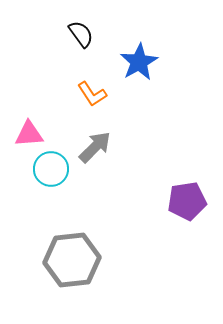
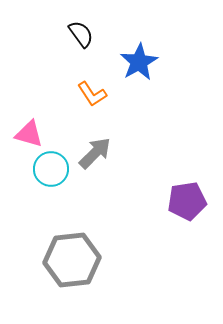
pink triangle: rotated 20 degrees clockwise
gray arrow: moved 6 px down
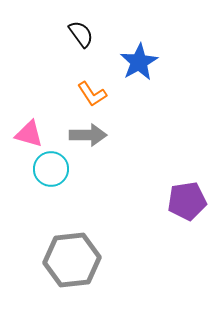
gray arrow: moved 7 px left, 18 px up; rotated 45 degrees clockwise
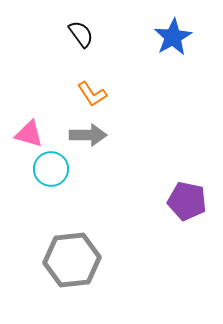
blue star: moved 34 px right, 25 px up
purple pentagon: rotated 21 degrees clockwise
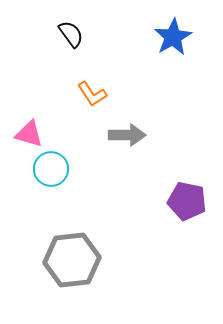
black semicircle: moved 10 px left
gray arrow: moved 39 px right
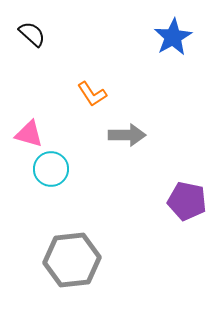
black semicircle: moved 39 px left; rotated 12 degrees counterclockwise
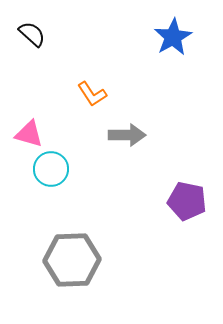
gray hexagon: rotated 4 degrees clockwise
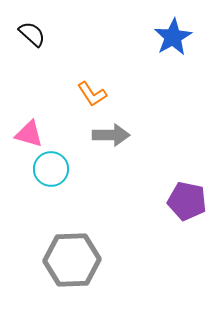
gray arrow: moved 16 px left
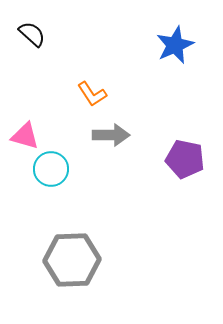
blue star: moved 2 px right, 8 px down; rotated 6 degrees clockwise
pink triangle: moved 4 px left, 2 px down
purple pentagon: moved 2 px left, 42 px up
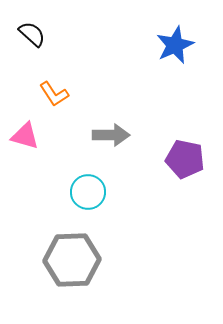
orange L-shape: moved 38 px left
cyan circle: moved 37 px right, 23 px down
